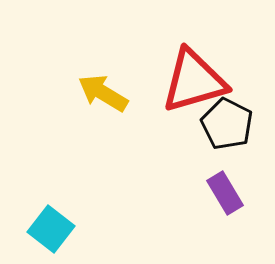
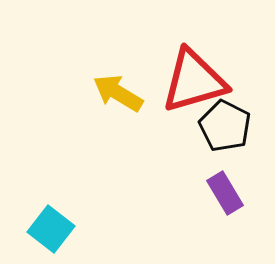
yellow arrow: moved 15 px right
black pentagon: moved 2 px left, 2 px down
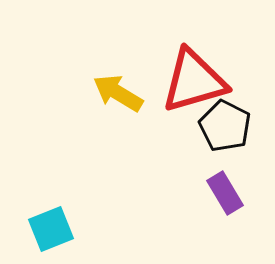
cyan square: rotated 30 degrees clockwise
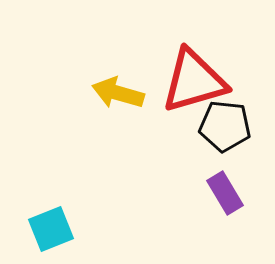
yellow arrow: rotated 15 degrees counterclockwise
black pentagon: rotated 21 degrees counterclockwise
